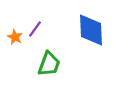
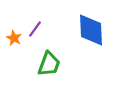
orange star: moved 1 px left, 1 px down
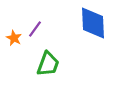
blue diamond: moved 2 px right, 7 px up
green trapezoid: moved 1 px left
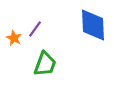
blue diamond: moved 2 px down
green trapezoid: moved 3 px left
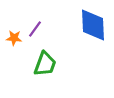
orange star: rotated 21 degrees counterclockwise
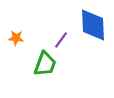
purple line: moved 26 px right, 11 px down
orange star: moved 2 px right
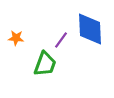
blue diamond: moved 3 px left, 4 px down
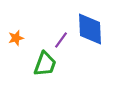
orange star: rotated 21 degrees counterclockwise
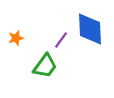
green trapezoid: moved 2 px down; rotated 16 degrees clockwise
